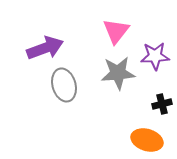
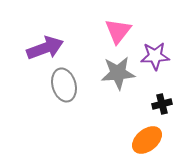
pink triangle: moved 2 px right
orange ellipse: rotated 56 degrees counterclockwise
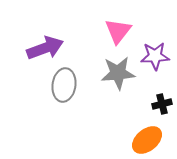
gray ellipse: rotated 24 degrees clockwise
